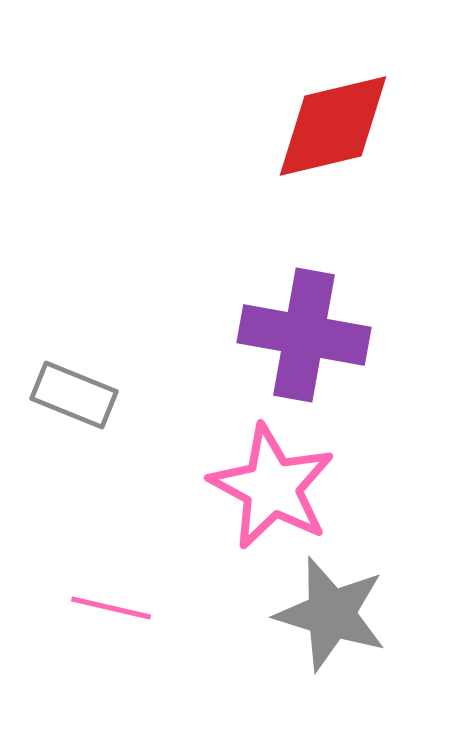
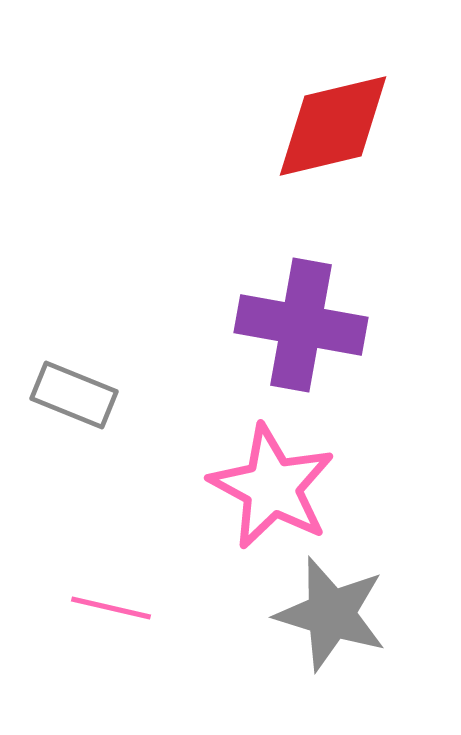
purple cross: moved 3 px left, 10 px up
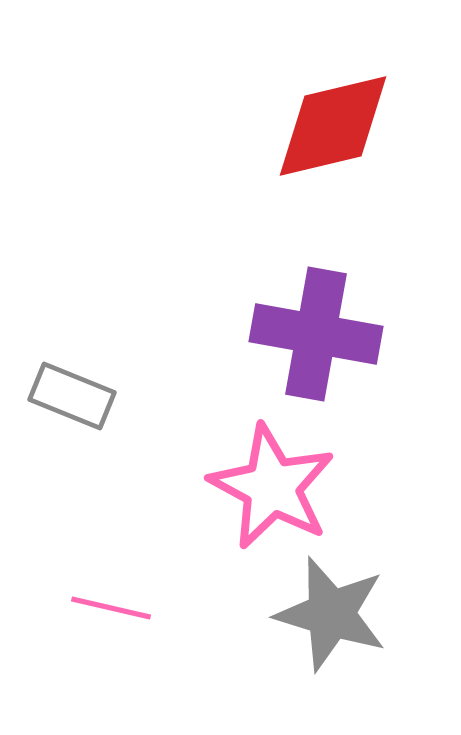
purple cross: moved 15 px right, 9 px down
gray rectangle: moved 2 px left, 1 px down
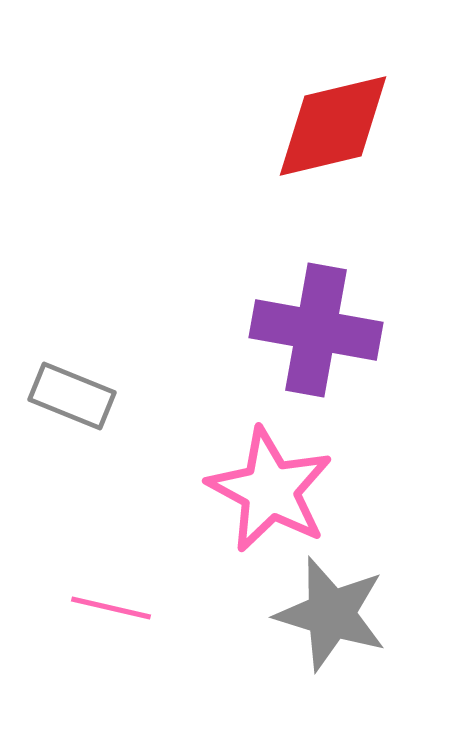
purple cross: moved 4 px up
pink star: moved 2 px left, 3 px down
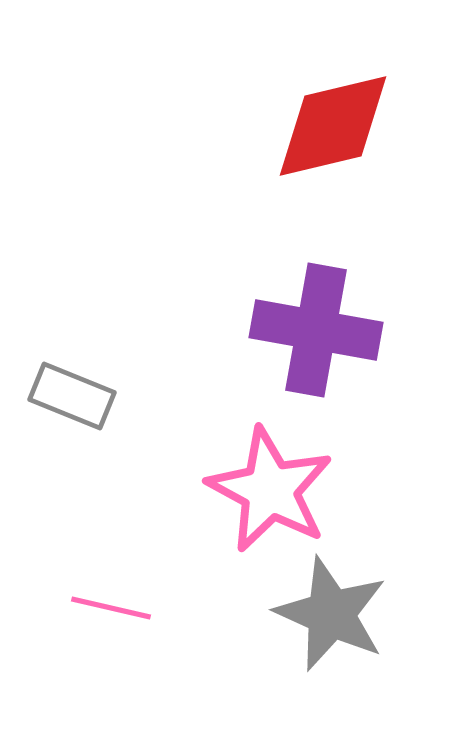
gray star: rotated 7 degrees clockwise
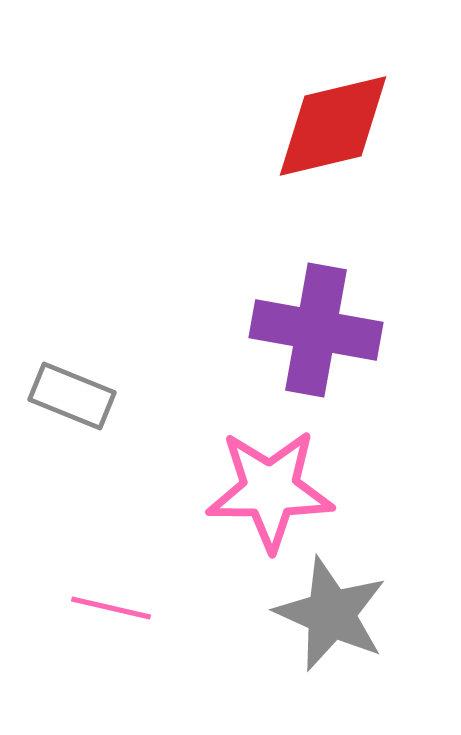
pink star: rotated 28 degrees counterclockwise
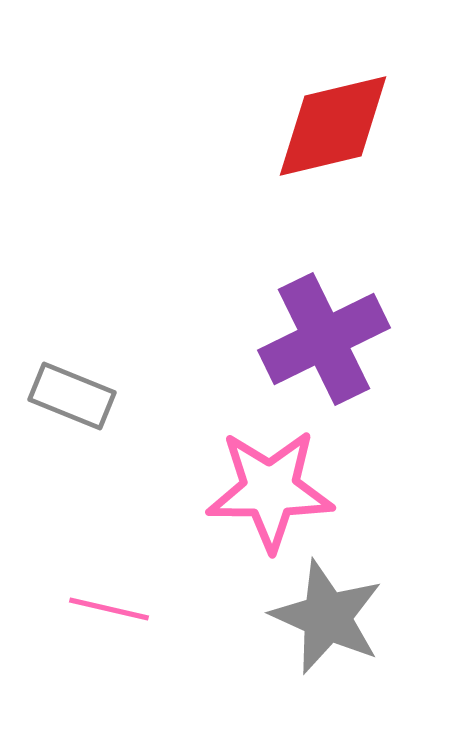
purple cross: moved 8 px right, 9 px down; rotated 36 degrees counterclockwise
pink line: moved 2 px left, 1 px down
gray star: moved 4 px left, 3 px down
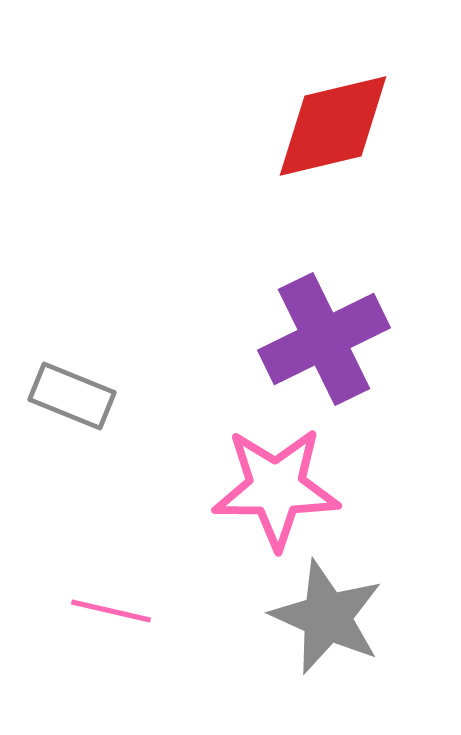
pink star: moved 6 px right, 2 px up
pink line: moved 2 px right, 2 px down
